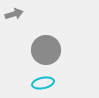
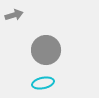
gray arrow: moved 1 px down
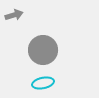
gray circle: moved 3 px left
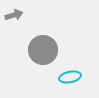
cyan ellipse: moved 27 px right, 6 px up
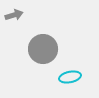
gray circle: moved 1 px up
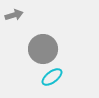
cyan ellipse: moved 18 px left; rotated 25 degrees counterclockwise
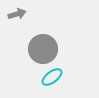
gray arrow: moved 3 px right, 1 px up
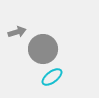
gray arrow: moved 18 px down
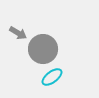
gray arrow: moved 1 px right, 1 px down; rotated 48 degrees clockwise
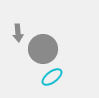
gray arrow: rotated 54 degrees clockwise
